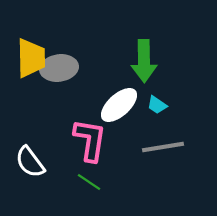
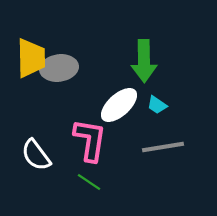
white semicircle: moved 6 px right, 7 px up
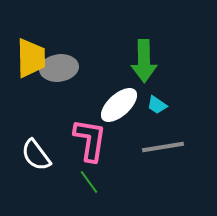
green line: rotated 20 degrees clockwise
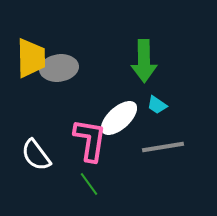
white ellipse: moved 13 px down
green line: moved 2 px down
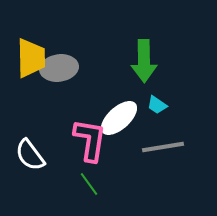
white semicircle: moved 6 px left
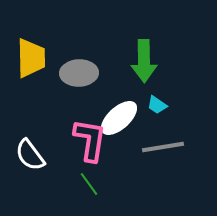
gray ellipse: moved 20 px right, 5 px down; rotated 6 degrees clockwise
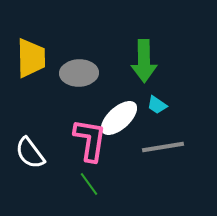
white semicircle: moved 2 px up
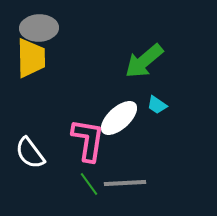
green arrow: rotated 51 degrees clockwise
gray ellipse: moved 40 px left, 45 px up
pink L-shape: moved 2 px left
gray line: moved 38 px left, 36 px down; rotated 6 degrees clockwise
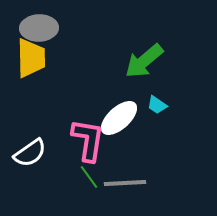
white semicircle: rotated 88 degrees counterclockwise
green line: moved 7 px up
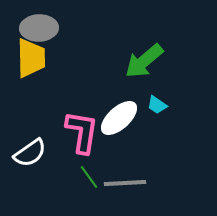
pink L-shape: moved 6 px left, 8 px up
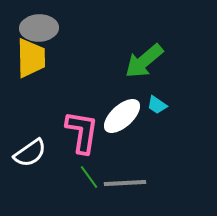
white ellipse: moved 3 px right, 2 px up
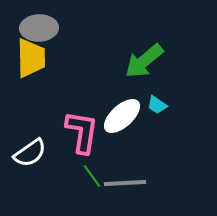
green line: moved 3 px right, 1 px up
